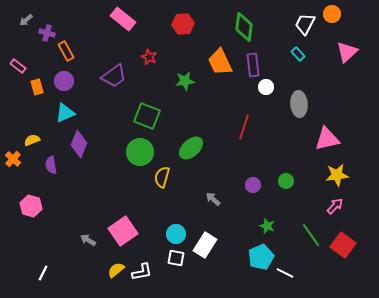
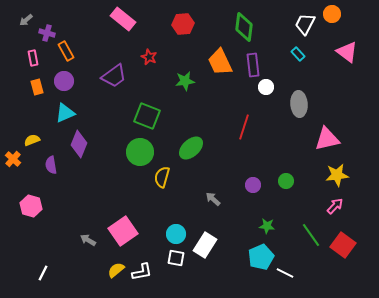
pink triangle at (347, 52): rotated 40 degrees counterclockwise
pink rectangle at (18, 66): moved 15 px right, 8 px up; rotated 42 degrees clockwise
green star at (267, 226): rotated 14 degrees counterclockwise
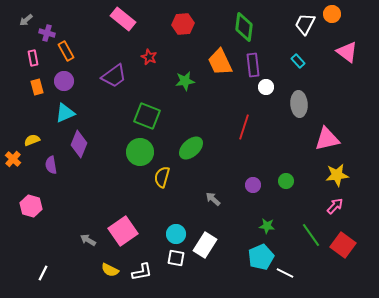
cyan rectangle at (298, 54): moved 7 px down
yellow semicircle at (116, 270): moved 6 px left; rotated 114 degrees counterclockwise
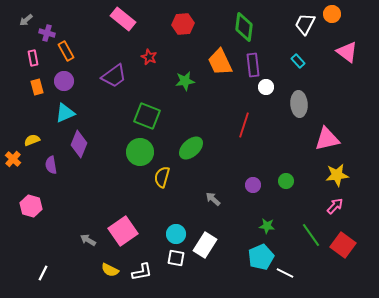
red line at (244, 127): moved 2 px up
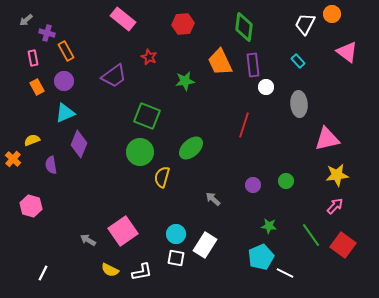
orange rectangle at (37, 87): rotated 14 degrees counterclockwise
green star at (267, 226): moved 2 px right
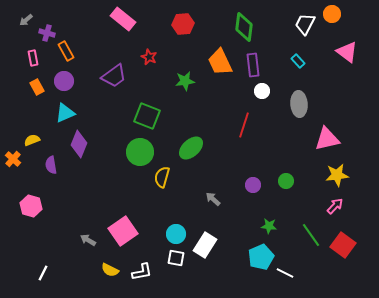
white circle at (266, 87): moved 4 px left, 4 px down
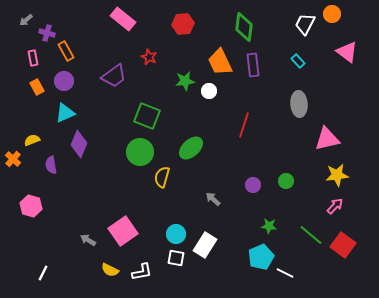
white circle at (262, 91): moved 53 px left
green line at (311, 235): rotated 15 degrees counterclockwise
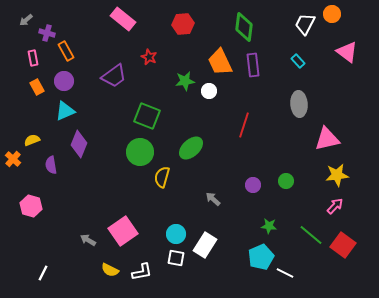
cyan triangle at (65, 113): moved 2 px up
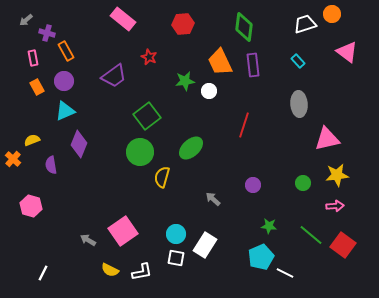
white trapezoid at (305, 24): rotated 45 degrees clockwise
green square at (147, 116): rotated 32 degrees clockwise
green circle at (286, 181): moved 17 px right, 2 px down
pink arrow at (335, 206): rotated 42 degrees clockwise
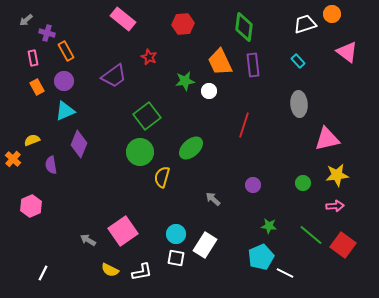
pink hexagon at (31, 206): rotated 20 degrees clockwise
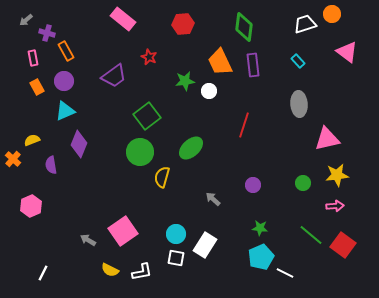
green star at (269, 226): moved 9 px left, 2 px down
